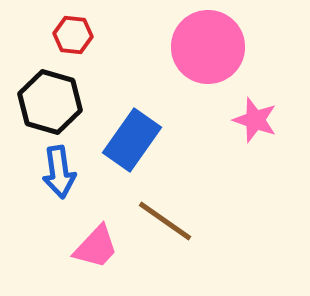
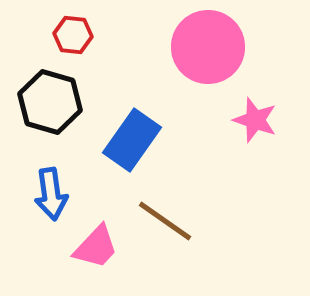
blue arrow: moved 8 px left, 22 px down
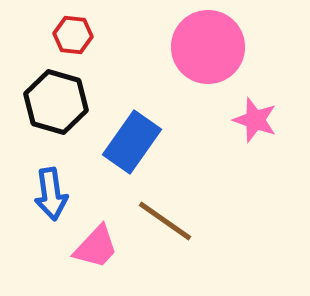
black hexagon: moved 6 px right
blue rectangle: moved 2 px down
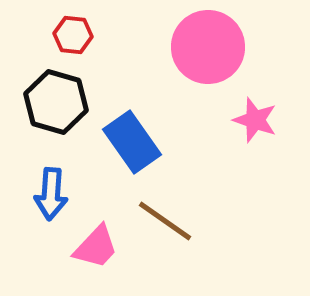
blue rectangle: rotated 70 degrees counterclockwise
blue arrow: rotated 12 degrees clockwise
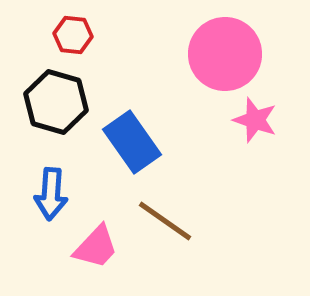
pink circle: moved 17 px right, 7 px down
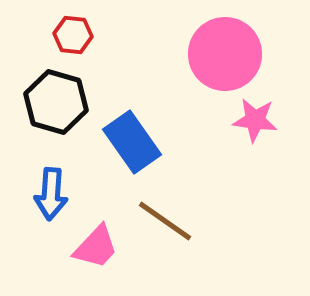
pink star: rotated 12 degrees counterclockwise
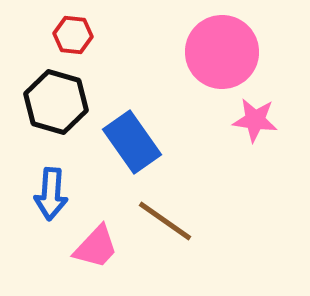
pink circle: moved 3 px left, 2 px up
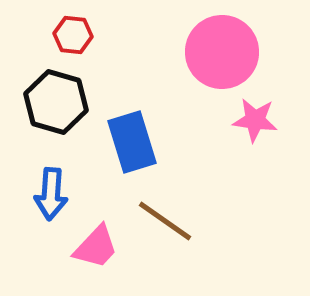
blue rectangle: rotated 18 degrees clockwise
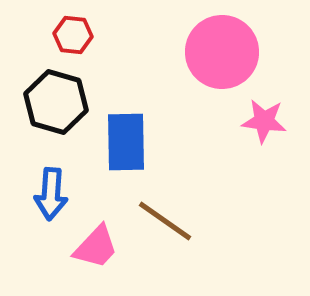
pink star: moved 9 px right, 1 px down
blue rectangle: moved 6 px left; rotated 16 degrees clockwise
